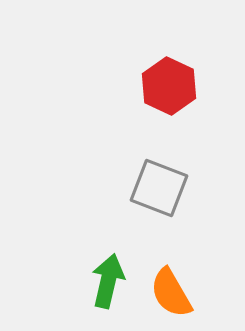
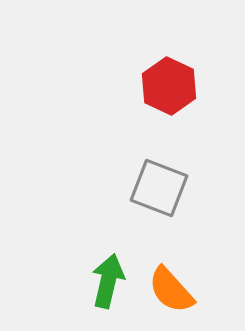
orange semicircle: moved 3 px up; rotated 12 degrees counterclockwise
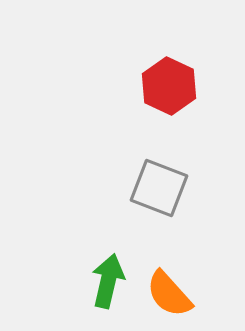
orange semicircle: moved 2 px left, 4 px down
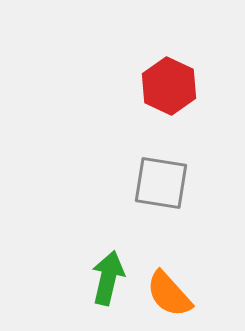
gray square: moved 2 px right, 5 px up; rotated 12 degrees counterclockwise
green arrow: moved 3 px up
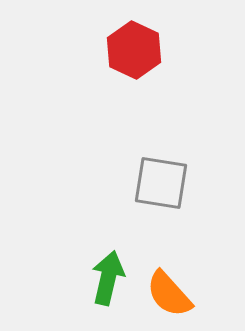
red hexagon: moved 35 px left, 36 px up
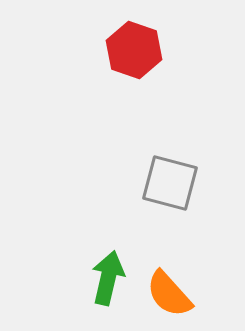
red hexagon: rotated 6 degrees counterclockwise
gray square: moved 9 px right; rotated 6 degrees clockwise
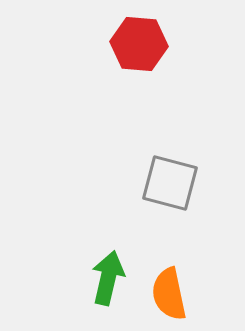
red hexagon: moved 5 px right, 6 px up; rotated 14 degrees counterclockwise
orange semicircle: rotated 30 degrees clockwise
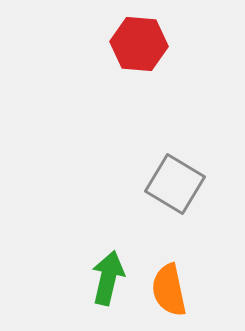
gray square: moved 5 px right, 1 px down; rotated 16 degrees clockwise
orange semicircle: moved 4 px up
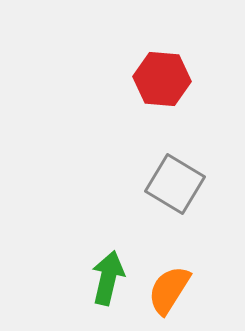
red hexagon: moved 23 px right, 35 px down
orange semicircle: rotated 44 degrees clockwise
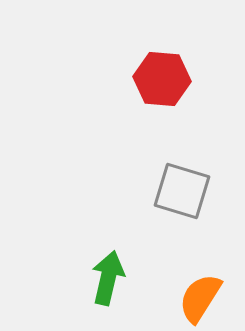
gray square: moved 7 px right, 7 px down; rotated 14 degrees counterclockwise
orange semicircle: moved 31 px right, 8 px down
